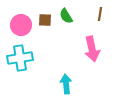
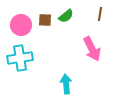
green semicircle: rotated 98 degrees counterclockwise
pink arrow: rotated 15 degrees counterclockwise
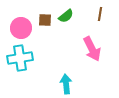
pink circle: moved 3 px down
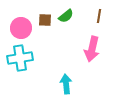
brown line: moved 1 px left, 2 px down
pink arrow: rotated 40 degrees clockwise
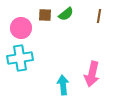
green semicircle: moved 2 px up
brown square: moved 5 px up
pink arrow: moved 25 px down
cyan arrow: moved 3 px left, 1 px down
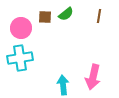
brown square: moved 2 px down
pink arrow: moved 1 px right, 3 px down
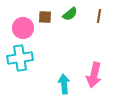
green semicircle: moved 4 px right
pink circle: moved 2 px right
pink arrow: moved 1 px right, 2 px up
cyan arrow: moved 1 px right, 1 px up
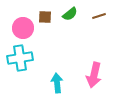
brown line: rotated 64 degrees clockwise
cyan arrow: moved 7 px left, 1 px up
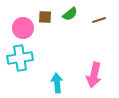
brown line: moved 4 px down
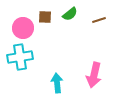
cyan cross: moved 1 px up
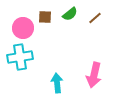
brown line: moved 4 px left, 2 px up; rotated 24 degrees counterclockwise
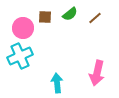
cyan cross: moved 1 px up; rotated 15 degrees counterclockwise
pink arrow: moved 3 px right, 2 px up
